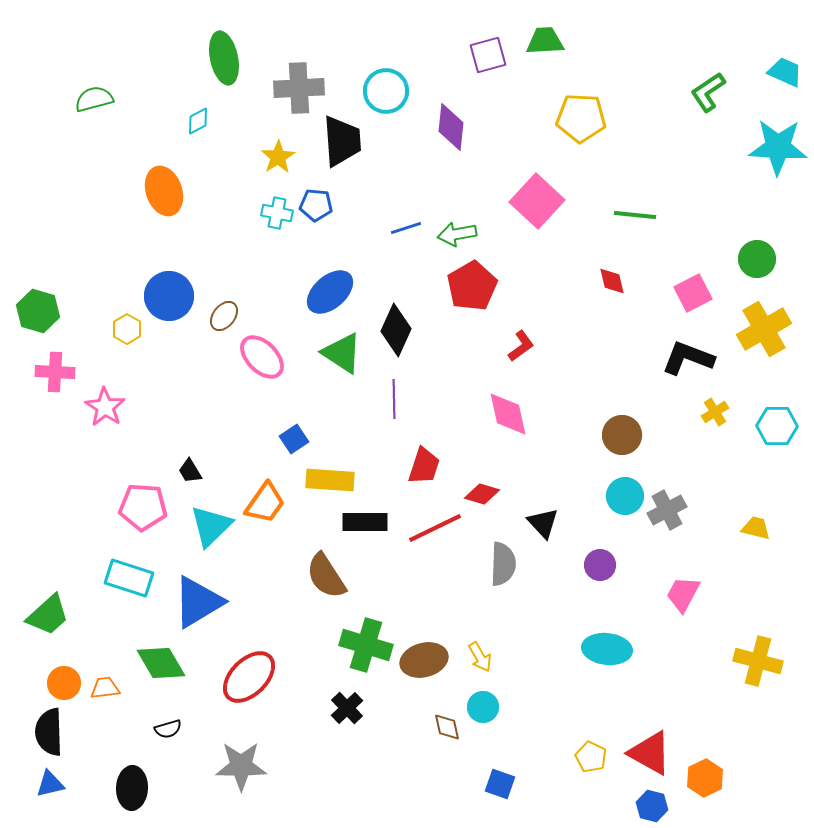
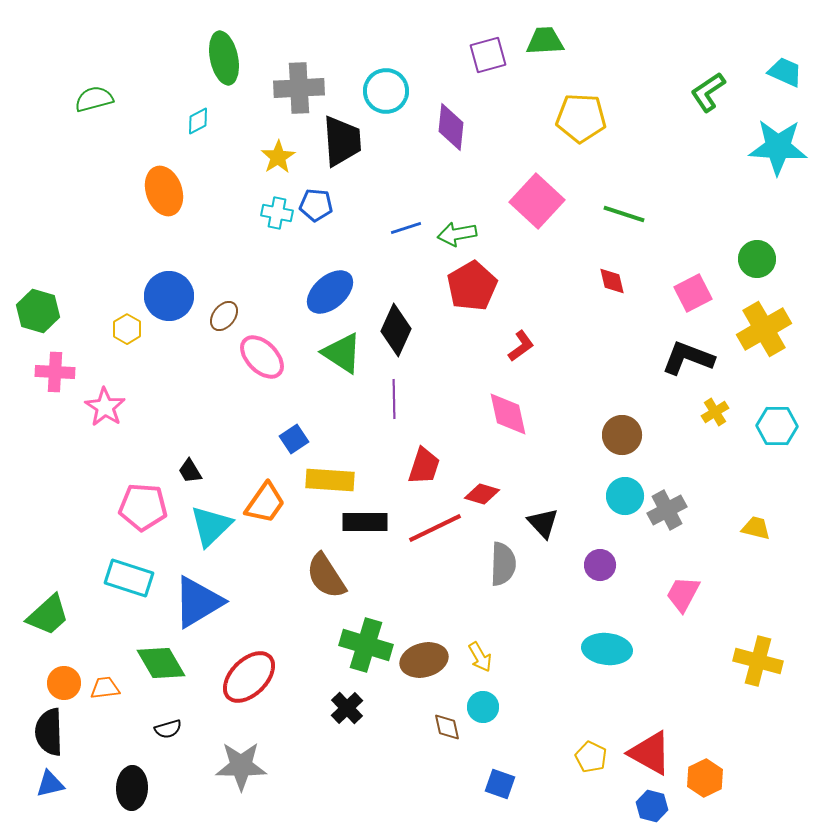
green line at (635, 215): moved 11 px left, 1 px up; rotated 12 degrees clockwise
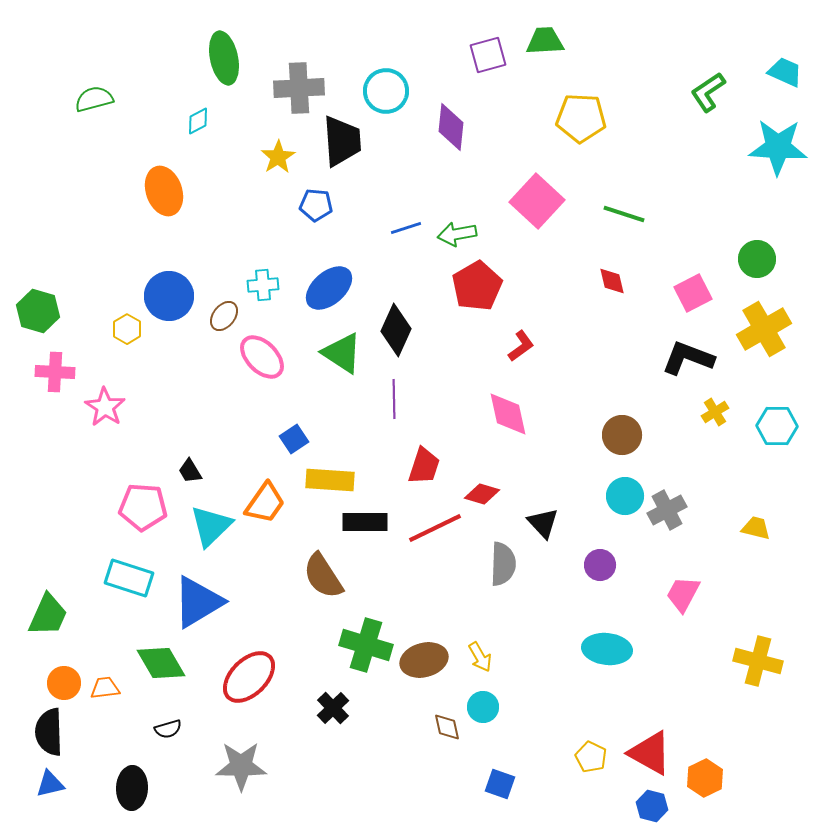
cyan cross at (277, 213): moved 14 px left, 72 px down; rotated 16 degrees counterclockwise
red pentagon at (472, 286): moved 5 px right
blue ellipse at (330, 292): moved 1 px left, 4 px up
brown semicircle at (326, 576): moved 3 px left
green trapezoid at (48, 615): rotated 24 degrees counterclockwise
black cross at (347, 708): moved 14 px left
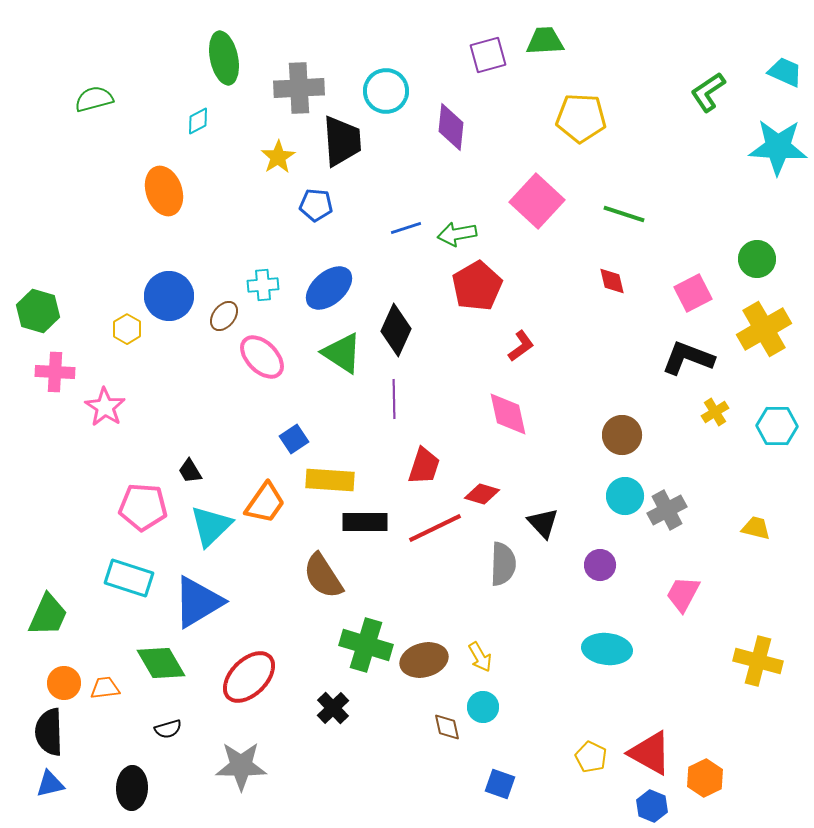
blue hexagon at (652, 806): rotated 8 degrees clockwise
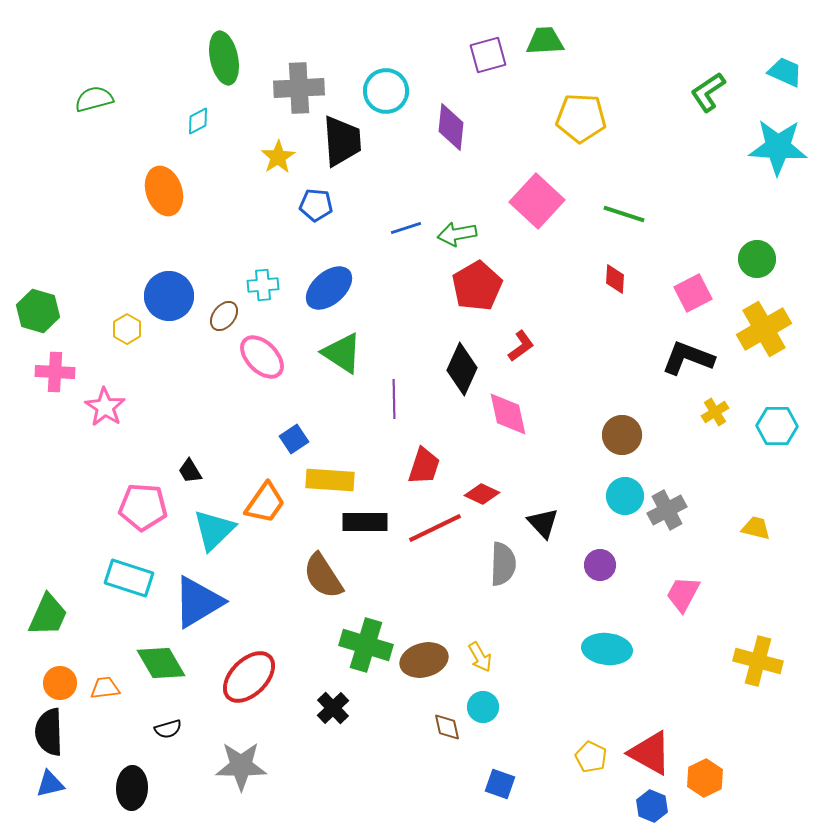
red diamond at (612, 281): moved 3 px right, 2 px up; rotated 16 degrees clockwise
black diamond at (396, 330): moved 66 px right, 39 px down
red diamond at (482, 494): rotated 8 degrees clockwise
cyan triangle at (211, 526): moved 3 px right, 4 px down
orange circle at (64, 683): moved 4 px left
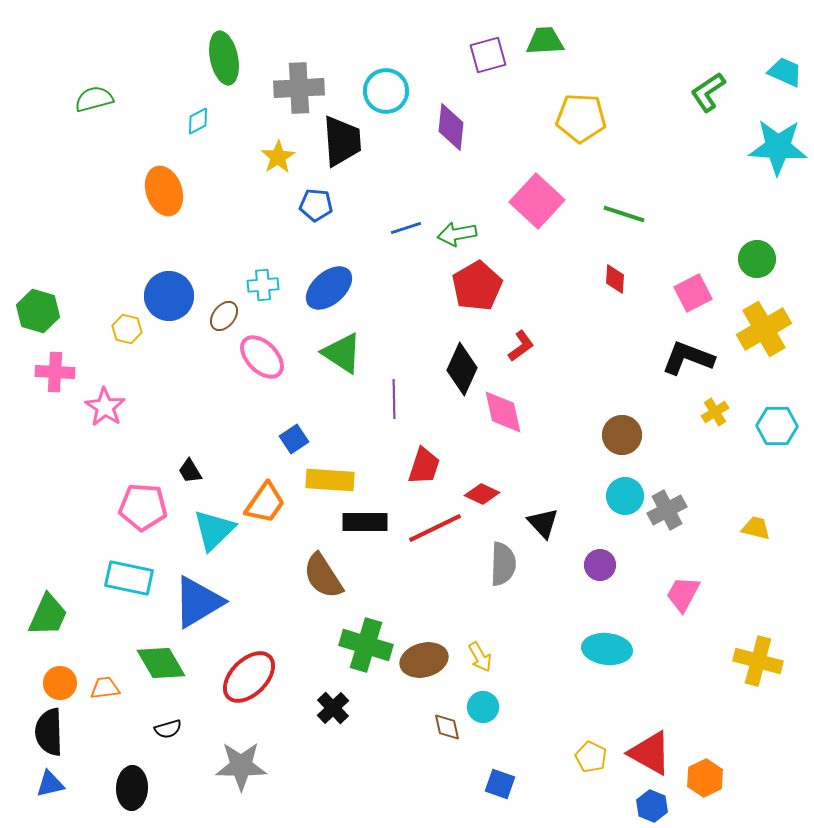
yellow hexagon at (127, 329): rotated 16 degrees counterclockwise
pink diamond at (508, 414): moved 5 px left, 2 px up
cyan rectangle at (129, 578): rotated 6 degrees counterclockwise
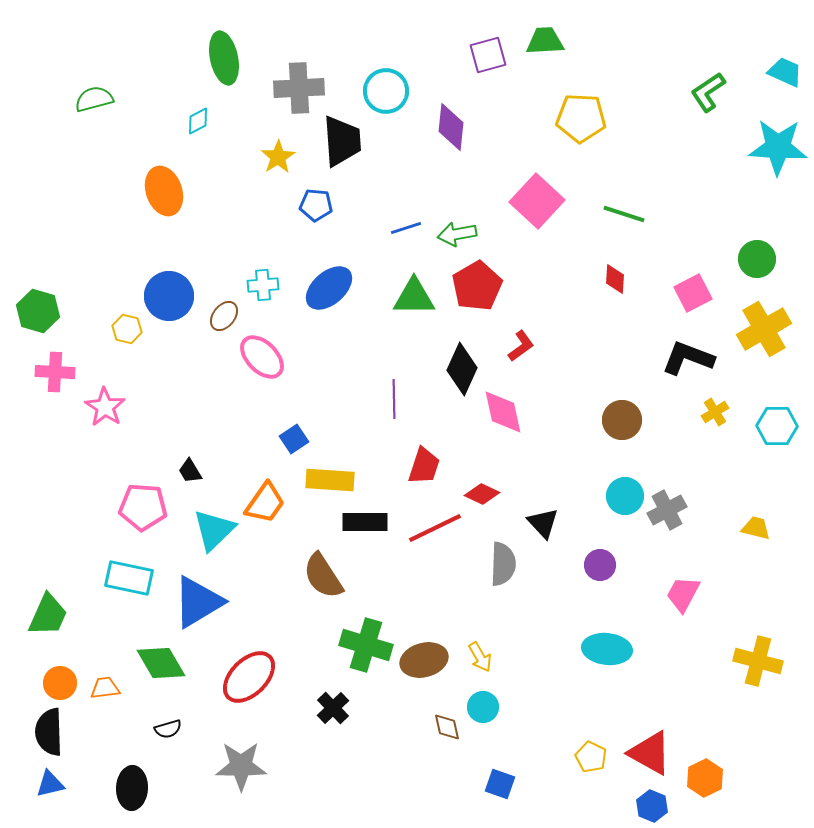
green triangle at (342, 353): moved 72 px right, 56 px up; rotated 33 degrees counterclockwise
brown circle at (622, 435): moved 15 px up
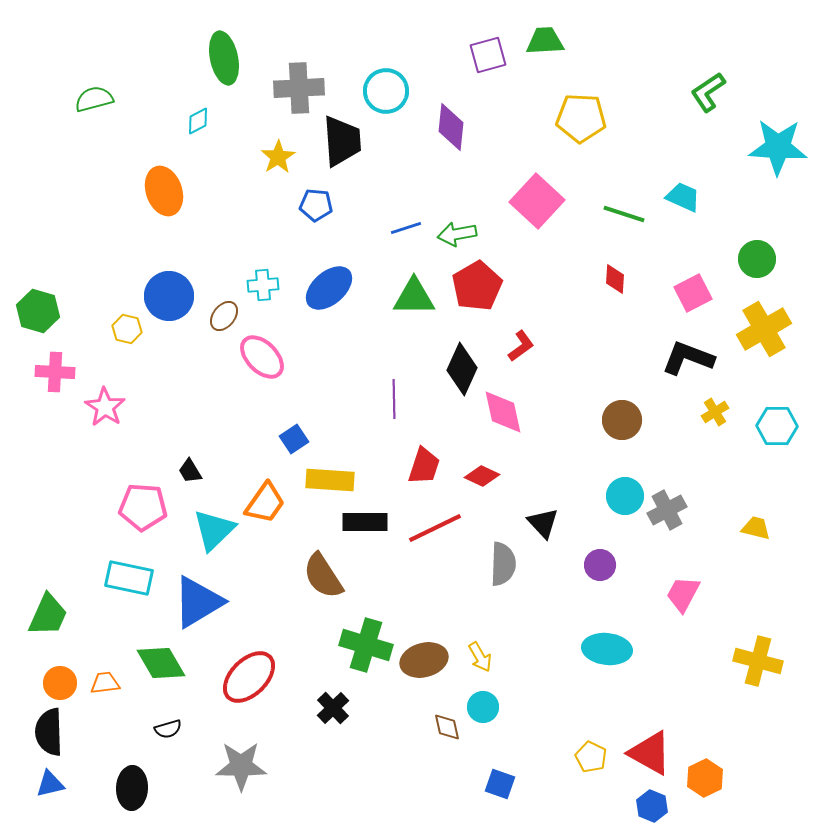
cyan trapezoid at (785, 72): moved 102 px left, 125 px down
red diamond at (482, 494): moved 18 px up
orange trapezoid at (105, 688): moved 5 px up
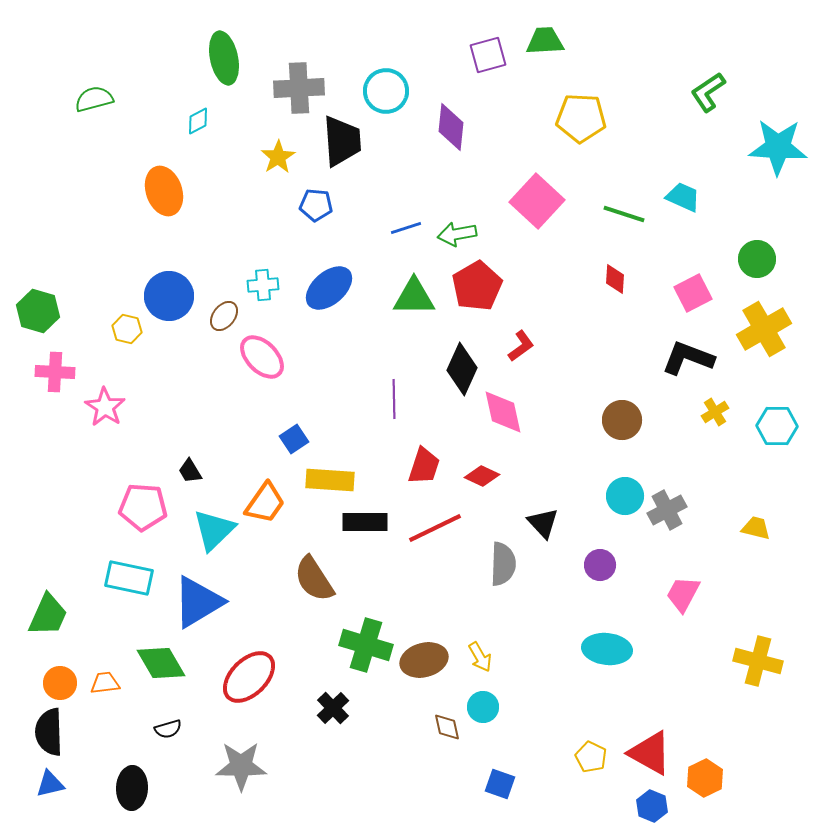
brown semicircle at (323, 576): moved 9 px left, 3 px down
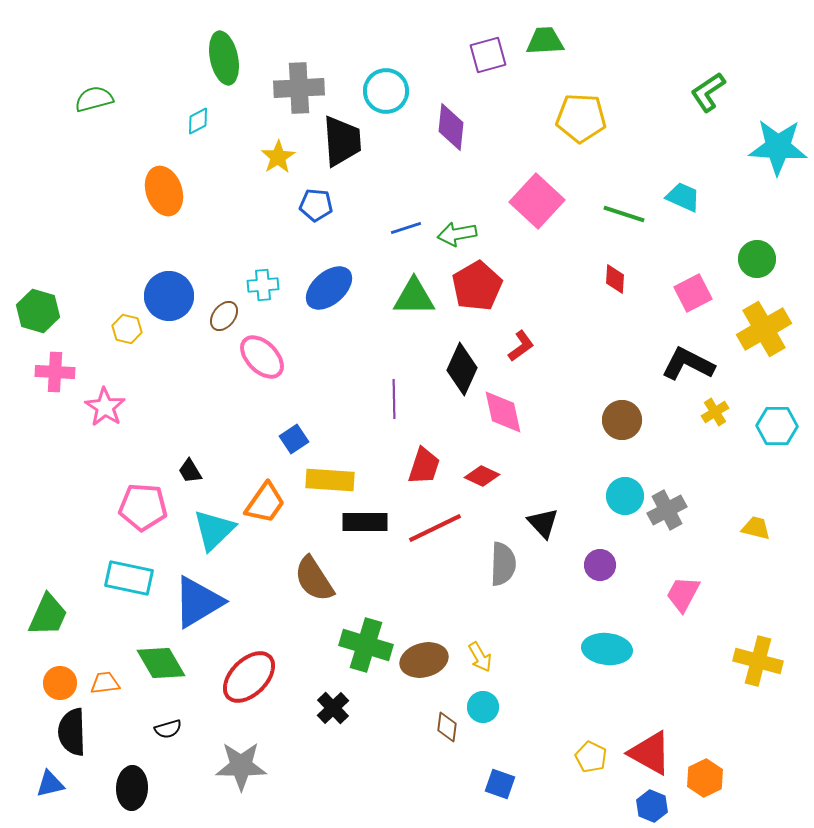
black L-shape at (688, 358): moved 6 px down; rotated 6 degrees clockwise
brown diamond at (447, 727): rotated 20 degrees clockwise
black semicircle at (49, 732): moved 23 px right
